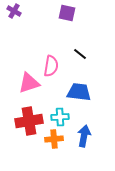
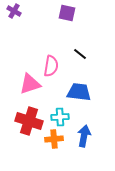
pink triangle: moved 1 px right, 1 px down
red cross: rotated 28 degrees clockwise
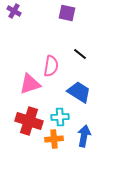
blue trapezoid: rotated 25 degrees clockwise
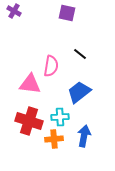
pink triangle: rotated 25 degrees clockwise
blue trapezoid: rotated 70 degrees counterclockwise
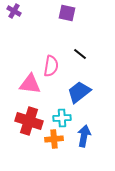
cyan cross: moved 2 px right, 1 px down
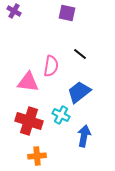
pink triangle: moved 2 px left, 2 px up
cyan cross: moved 1 px left, 3 px up; rotated 30 degrees clockwise
orange cross: moved 17 px left, 17 px down
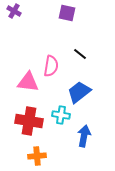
cyan cross: rotated 18 degrees counterclockwise
red cross: rotated 8 degrees counterclockwise
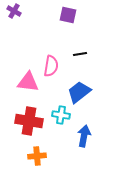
purple square: moved 1 px right, 2 px down
black line: rotated 48 degrees counterclockwise
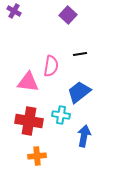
purple square: rotated 30 degrees clockwise
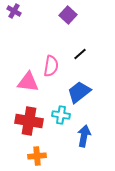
black line: rotated 32 degrees counterclockwise
